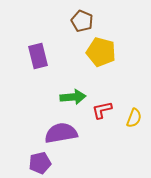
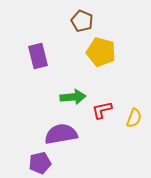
purple semicircle: moved 1 px down
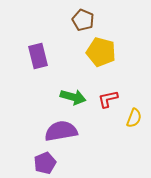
brown pentagon: moved 1 px right, 1 px up
green arrow: rotated 20 degrees clockwise
red L-shape: moved 6 px right, 11 px up
purple semicircle: moved 3 px up
purple pentagon: moved 5 px right; rotated 10 degrees counterclockwise
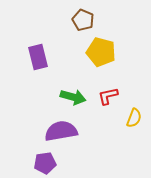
purple rectangle: moved 1 px down
red L-shape: moved 3 px up
purple pentagon: rotated 15 degrees clockwise
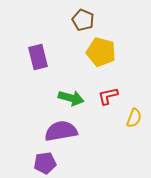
green arrow: moved 2 px left, 1 px down
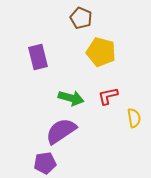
brown pentagon: moved 2 px left, 2 px up
yellow semicircle: rotated 30 degrees counterclockwise
purple semicircle: rotated 24 degrees counterclockwise
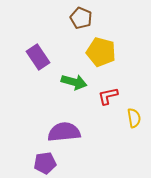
purple rectangle: rotated 20 degrees counterclockwise
green arrow: moved 3 px right, 16 px up
purple semicircle: moved 3 px right, 1 px down; rotated 28 degrees clockwise
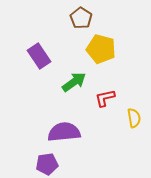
brown pentagon: rotated 10 degrees clockwise
yellow pentagon: moved 3 px up
purple rectangle: moved 1 px right, 1 px up
green arrow: rotated 50 degrees counterclockwise
red L-shape: moved 3 px left, 2 px down
purple pentagon: moved 2 px right, 1 px down
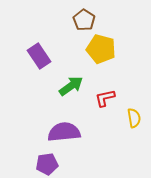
brown pentagon: moved 3 px right, 2 px down
green arrow: moved 3 px left, 4 px down
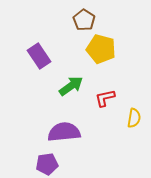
yellow semicircle: rotated 18 degrees clockwise
